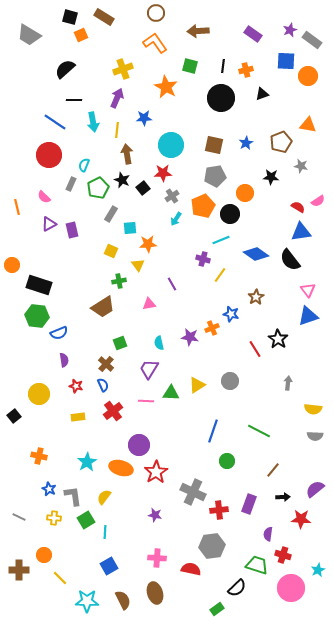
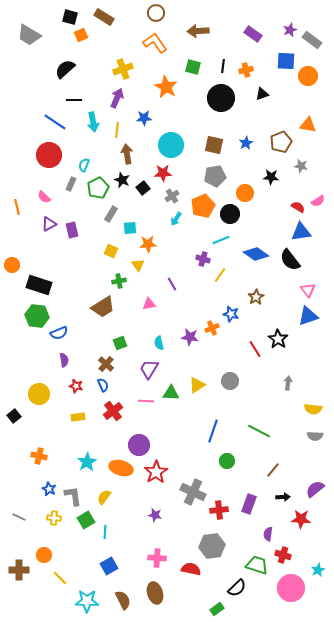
green square at (190, 66): moved 3 px right, 1 px down
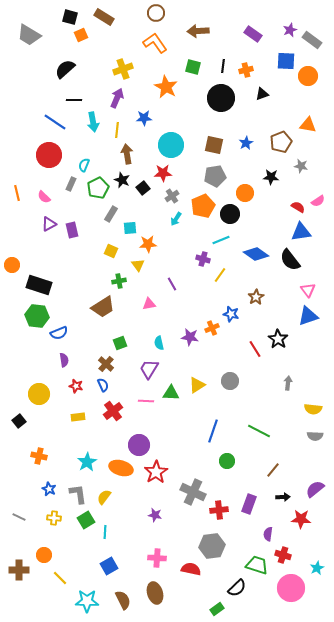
orange line at (17, 207): moved 14 px up
black square at (14, 416): moved 5 px right, 5 px down
gray L-shape at (73, 496): moved 5 px right, 2 px up
cyan star at (318, 570): moved 1 px left, 2 px up
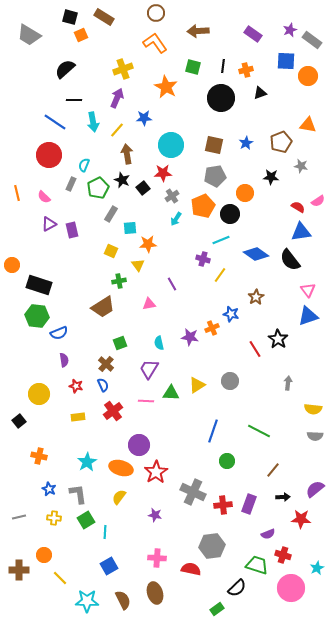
black triangle at (262, 94): moved 2 px left, 1 px up
yellow line at (117, 130): rotated 35 degrees clockwise
yellow semicircle at (104, 497): moved 15 px right
red cross at (219, 510): moved 4 px right, 5 px up
gray line at (19, 517): rotated 40 degrees counterclockwise
purple semicircle at (268, 534): rotated 120 degrees counterclockwise
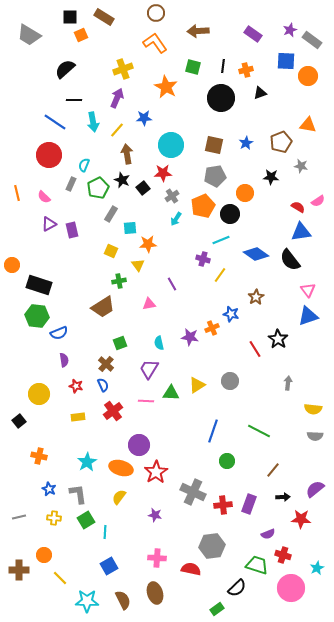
black square at (70, 17): rotated 14 degrees counterclockwise
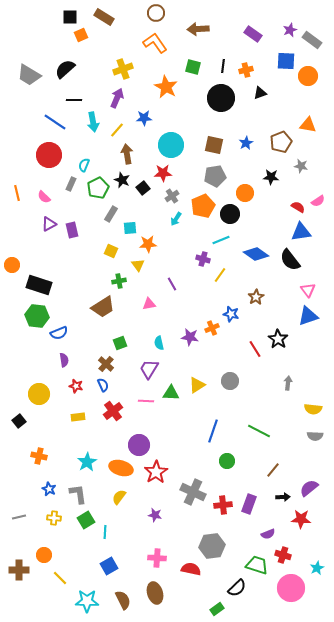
brown arrow at (198, 31): moved 2 px up
gray trapezoid at (29, 35): moved 40 px down
purple semicircle at (315, 489): moved 6 px left, 1 px up
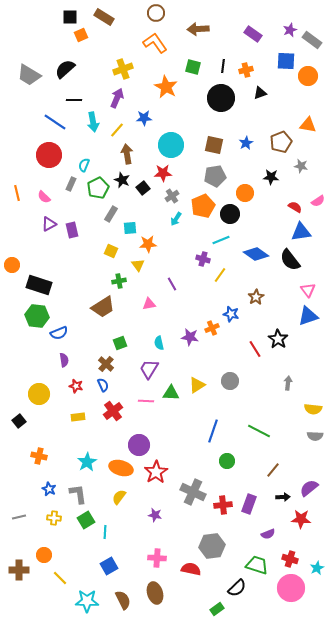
red semicircle at (298, 207): moved 3 px left
red cross at (283, 555): moved 7 px right, 4 px down
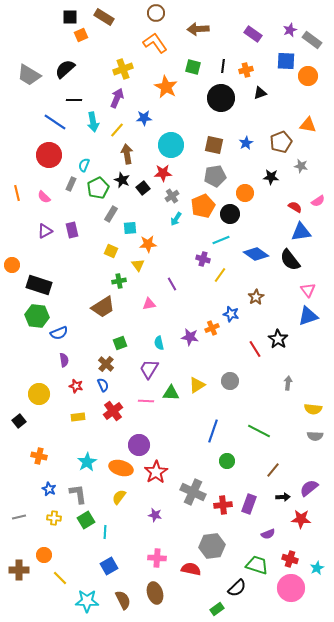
purple triangle at (49, 224): moved 4 px left, 7 px down
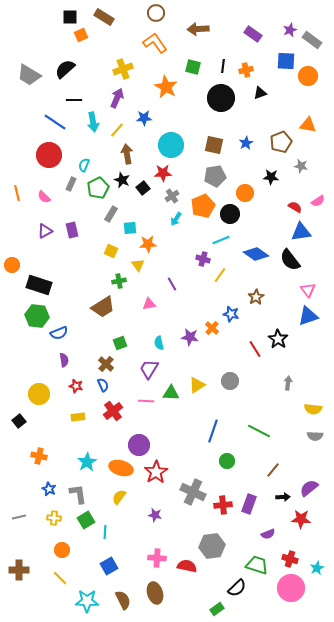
orange cross at (212, 328): rotated 24 degrees counterclockwise
orange circle at (44, 555): moved 18 px right, 5 px up
red semicircle at (191, 569): moved 4 px left, 3 px up
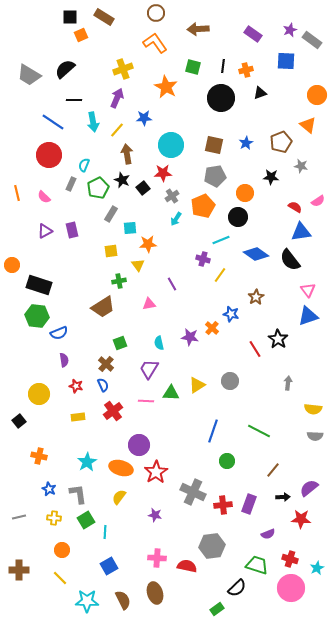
orange circle at (308, 76): moved 9 px right, 19 px down
blue line at (55, 122): moved 2 px left
orange triangle at (308, 125): rotated 30 degrees clockwise
black circle at (230, 214): moved 8 px right, 3 px down
yellow square at (111, 251): rotated 32 degrees counterclockwise
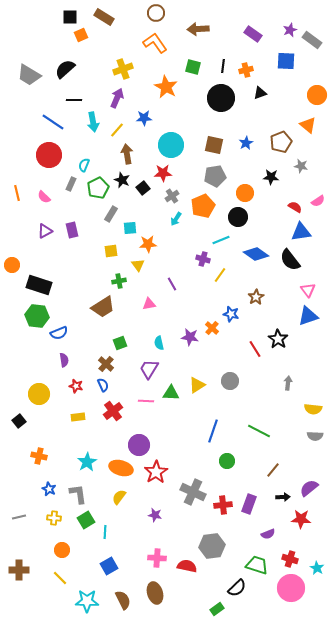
cyan star at (317, 568): rotated 16 degrees counterclockwise
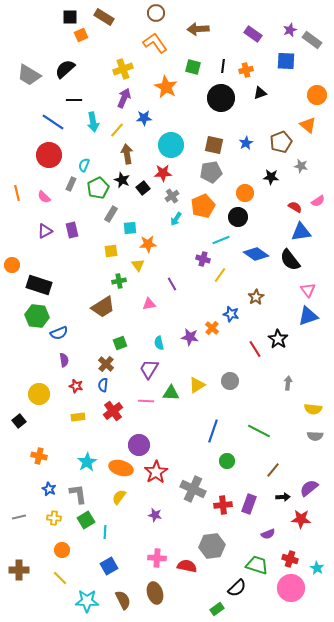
purple arrow at (117, 98): moved 7 px right
gray pentagon at (215, 176): moved 4 px left, 4 px up
blue semicircle at (103, 385): rotated 152 degrees counterclockwise
gray cross at (193, 492): moved 3 px up
